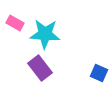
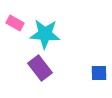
blue square: rotated 24 degrees counterclockwise
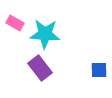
blue square: moved 3 px up
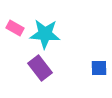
pink rectangle: moved 5 px down
blue square: moved 2 px up
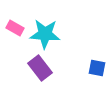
blue square: moved 2 px left; rotated 12 degrees clockwise
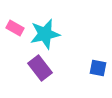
cyan star: rotated 16 degrees counterclockwise
blue square: moved 1 px right
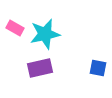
purple rectangle: rotated 65 degrees counterclockwise
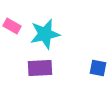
pink rectangle: moved 3 px left, 2 px up
purple rectangle: rotated 10 degrees clockwise
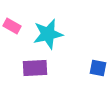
cyan star: moved 3 px right
purple rectangle: moved 5 px left
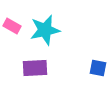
cyan star: moved 3 px left, 4 px up
